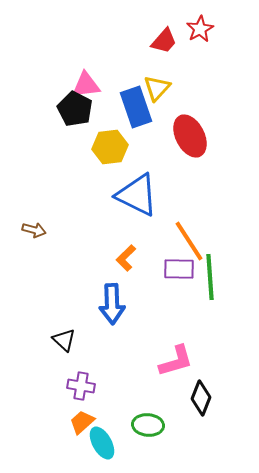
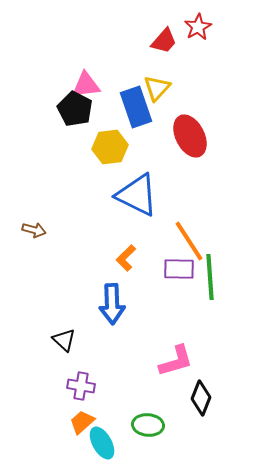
red star: moved 2 px left, 2 px up
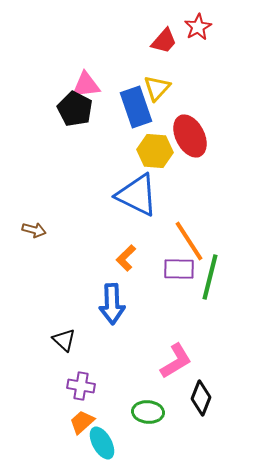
yellow hexagon: moved 45 px right, 4 px down; rotated 12 degrees clockwise
green line: rotated 18 degrees clockwise
pink L-shape: rotated 15 degrees counterclockwise
green ellipse: moved 13 px up
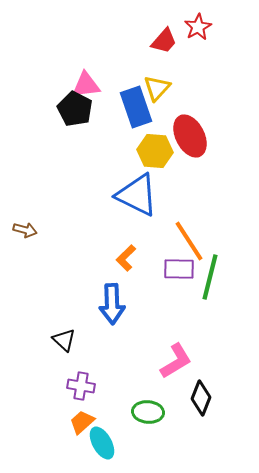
brown arrow: moved 9 px left
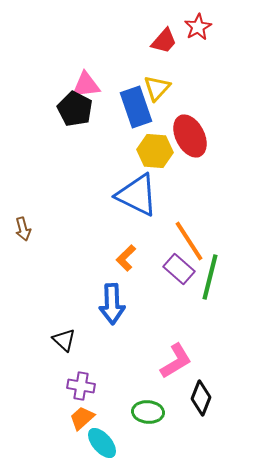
brown arrow: moved 2 px left, 1 px up; rotated 60 degrees clockwise
purple rectangle: rotated 40 degrees clockwise
orange trapezoid: moved 4 px up
cyan ellipse: rotated 12 degrees counterclockwise
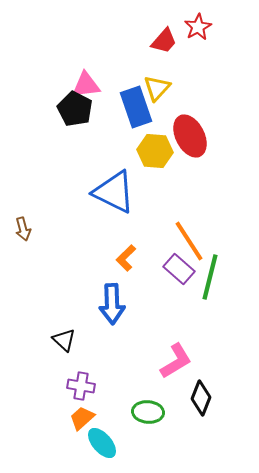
blue triangle: moved 23 px left, 3 px up
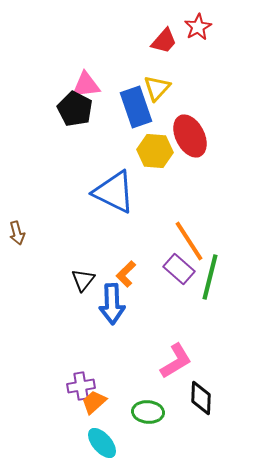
brown arrow: moved 6 px left, 4 px down
orange L-shape: moved 16 px down
black triangle: moved 19 px right, 60 px up; rotated 25 degrees clockwise
purple cross: rotated 20 degrees counterclockwise
black diamond: rotated 20 degrees counterclockwise
orange trapezoid: moved 12 px right, 16 px up
